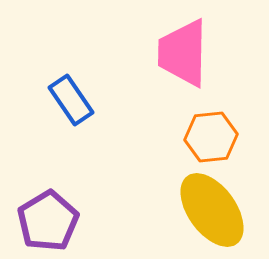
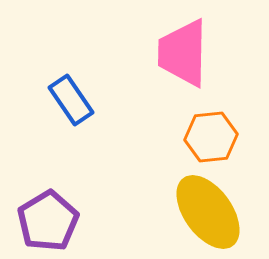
yellow ellipse: moved 4 px left, 2 px down
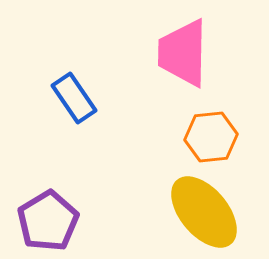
blue rectangle: moved 3 px right, 2 px up
yellow ellipse: moved 4 px left; rotated 4 degrees counterclockwise
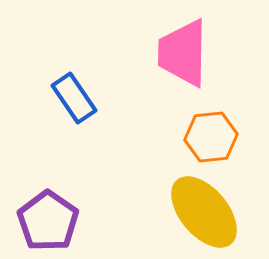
purple pentagon: rotated 6 degrees counterclockwise
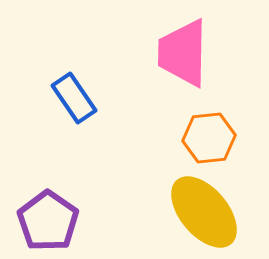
orange hexagon: moved 2 px left, 1 px down
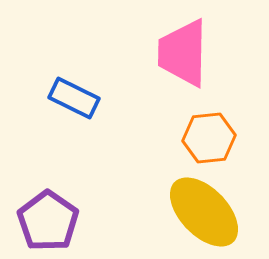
blue rectangle: rotated 30 degrees counterclockwise
yellow ellipse: rotated 4 degrees counterclockwise
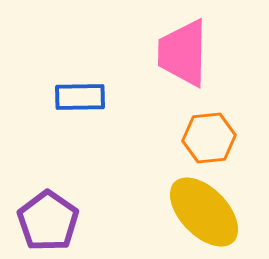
blue rectangle: moved 6 px right, 1 px up; rotated 27 degrees counterclockwise
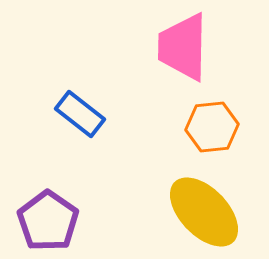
pink trapezoid: moved 6 px up
blue rectangle: moved 17 px down; rotated 39 degrees clockwise
orange hexagon: moved 3 px right, 11 px up
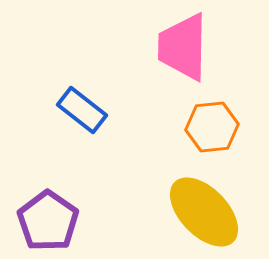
blue rectangle: moved 2 px right, 4 px up
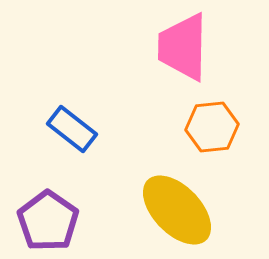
blue rectangle: moved 10 px left, 19 px down
yellow ellipse: moved 27 px left, 2 px up
